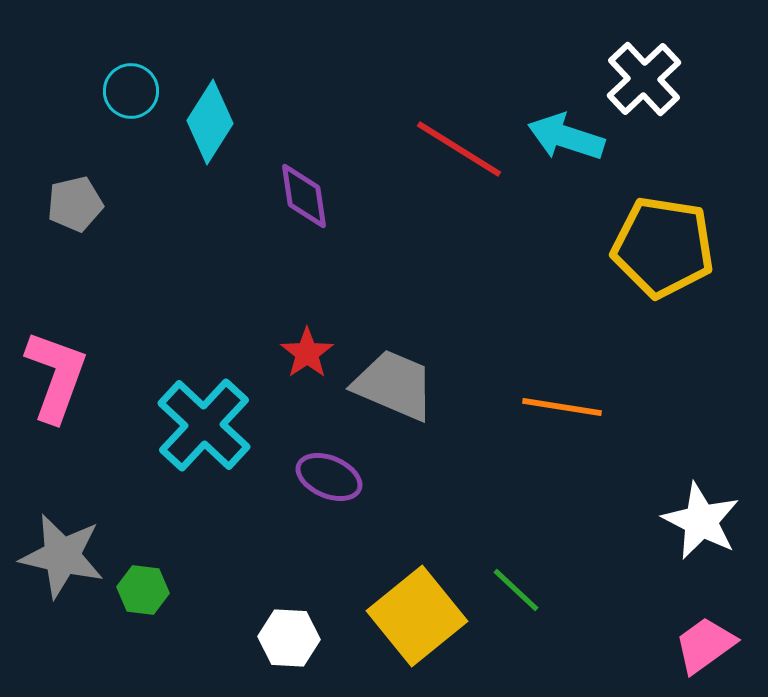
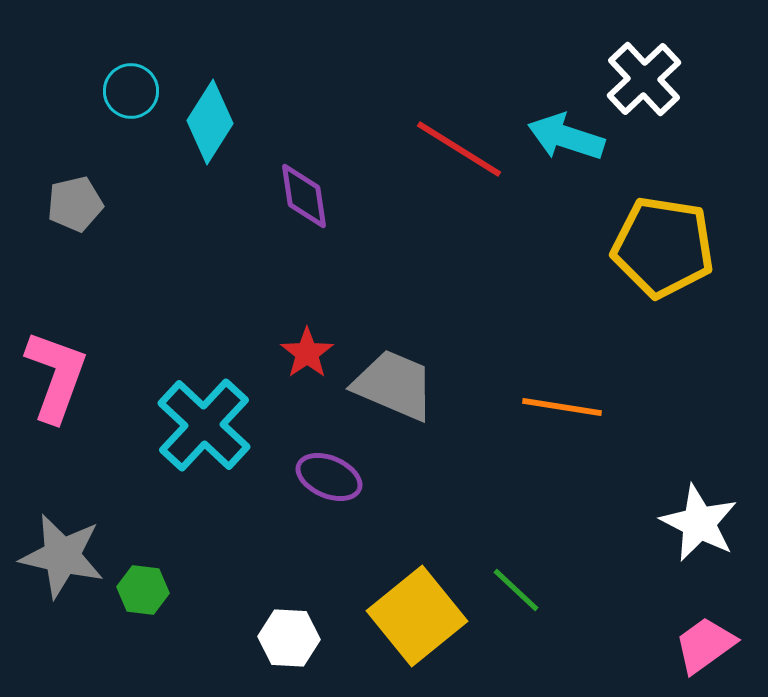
white star: moved 2 px left, 2 px down
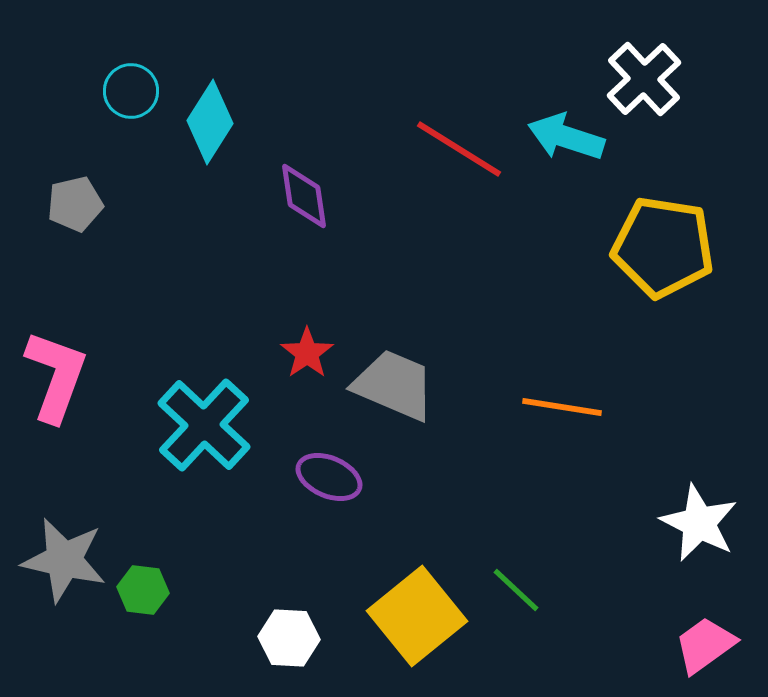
gray star: moved 2 px right, 4 px down
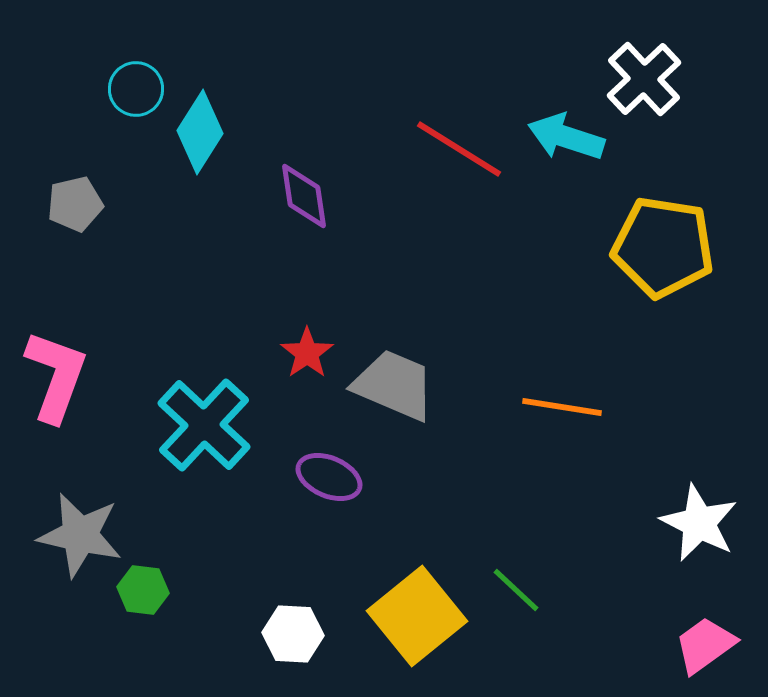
cyan circle: moved 5 px right, 2 px up
cyan diamond: moved 10 px left, 10 px down
gray star: moved 16 px right, 25 px up
white hexagon: moved 4 px right, 4 px up
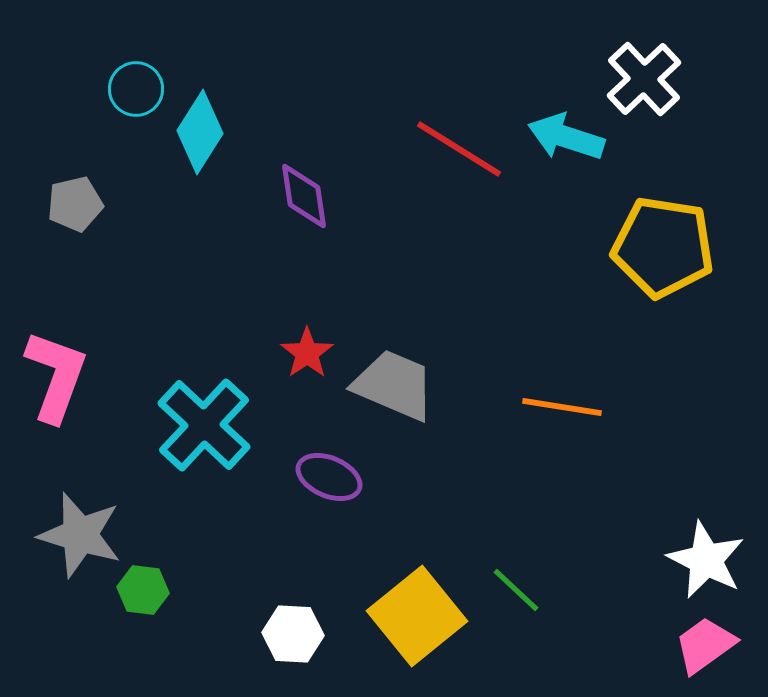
white star: moved 7 px right, 37 px down
gray star: rotated 4 degrees clockwise
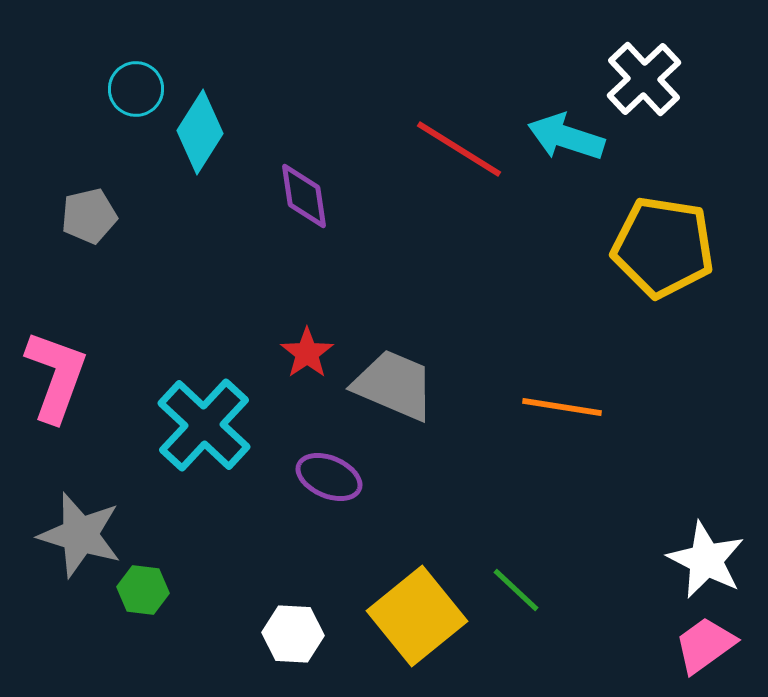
gray pentagon: moved 14 px right, 12 px down
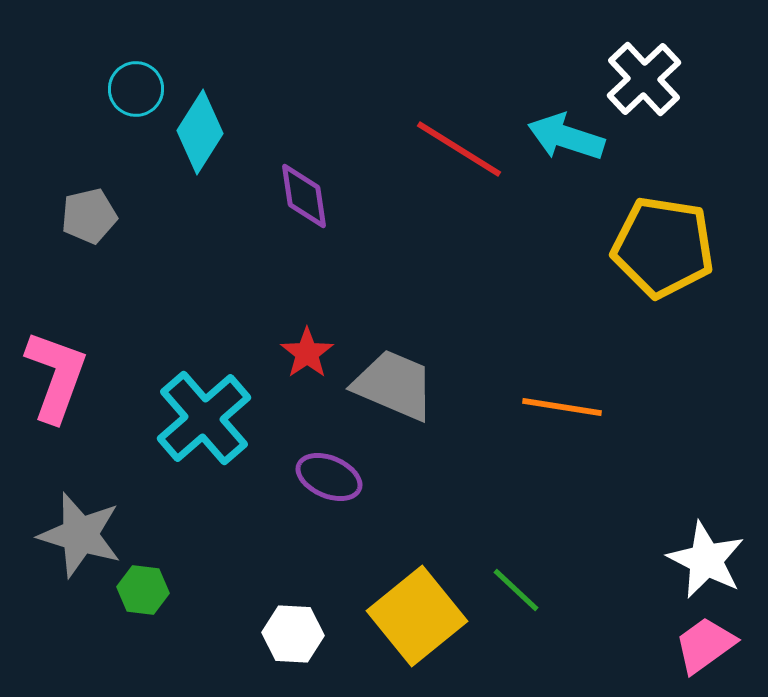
cyan cross: moved 7 px up; rotated 6 degrees clockwise
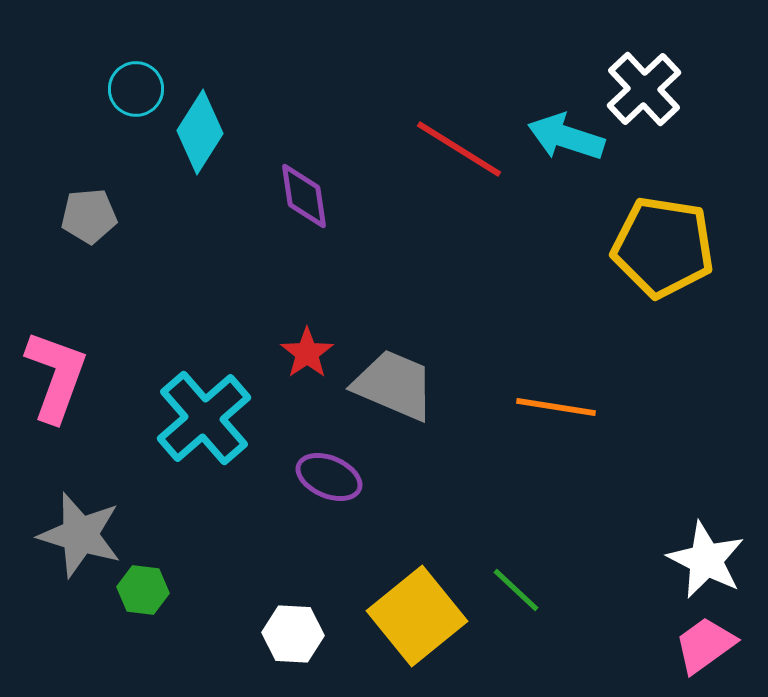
white cross: moved 10 px down
gray pentagon: rotated 8 degrees clockwise
orange line: moved 6 px left
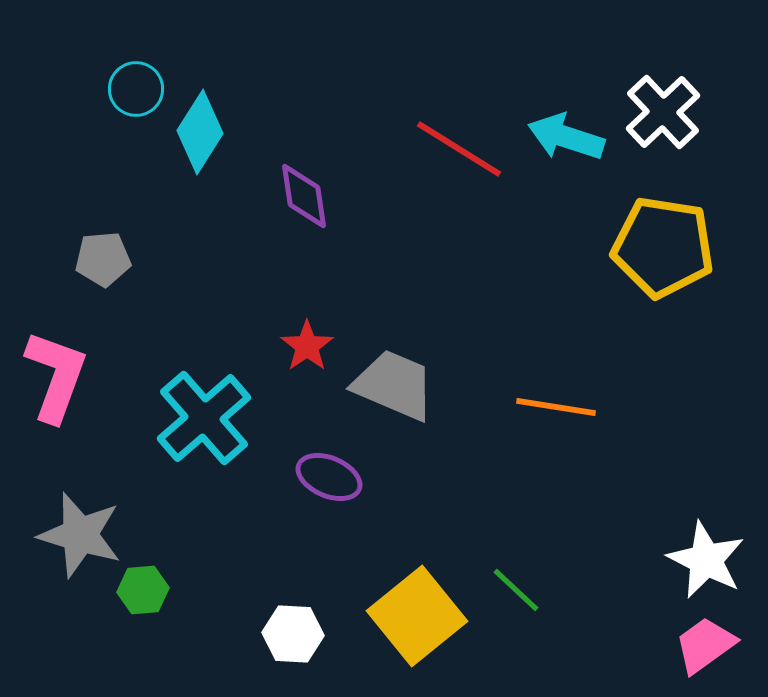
white cross: moved 19 px right, 23 px down
gray pentagon: moved 14 px right, 43 px down
red star: moved 7 px up
green hexagon: rotated 12 degrees counterclockwise
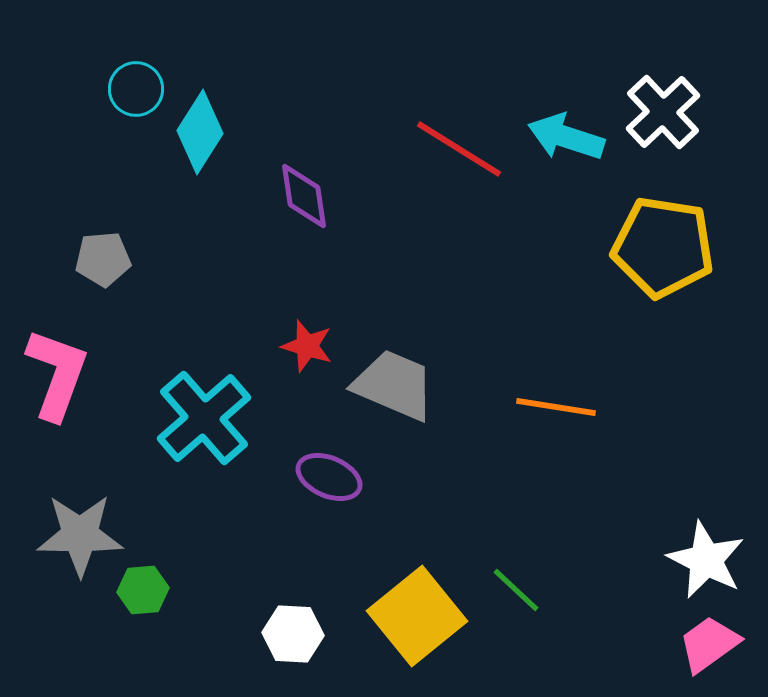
red star: rotated 20 degrees counterclockwise
pink L-shape: moved 1 px right, 2 px up
gray star: rotated 16 degrees counterclockwise
pink trapezoid: moved 4 px right, 1 px up
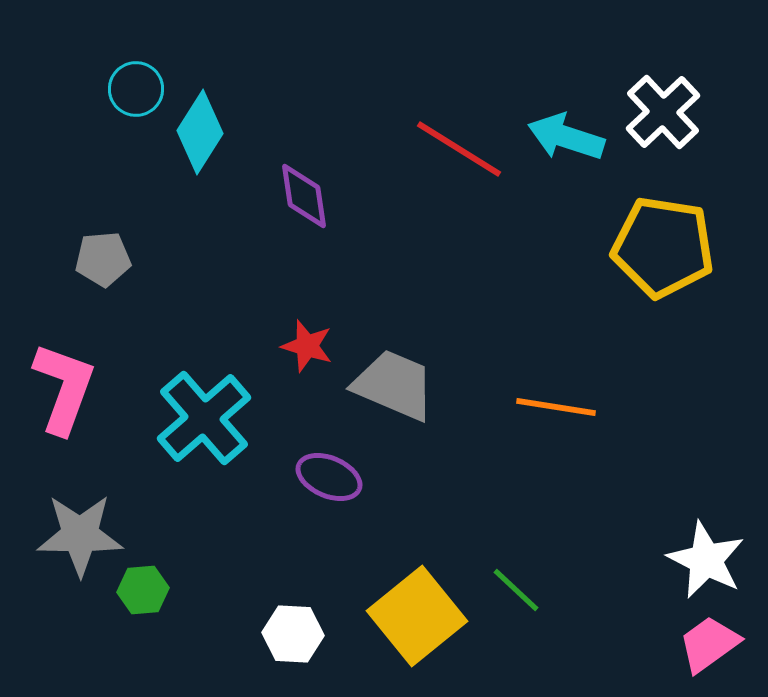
pink L-shape: moved 7 px right, 14 px down
